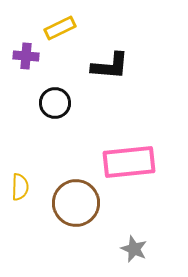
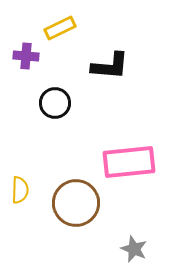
yellow semicircle: moved 3 px down
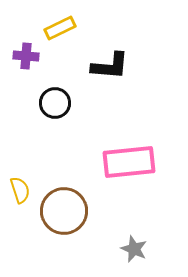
yellow semicircle: rotated 20 degrees counterclockwise
brown circle: moved 12 px left, 8 px down
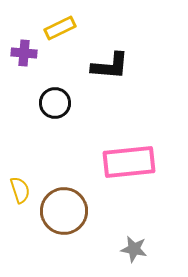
purple cross: moved 2 px left, 3 px up
gray star: rotated 12 degrees counterclockwise
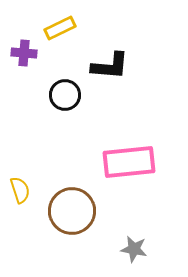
black circle: moved 10 px right, 8 px up
brown circle: moved 8 px right
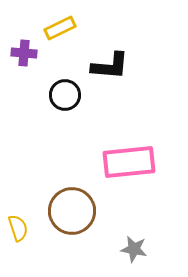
yellow semicircle: moved 2 px left, 38 px down
